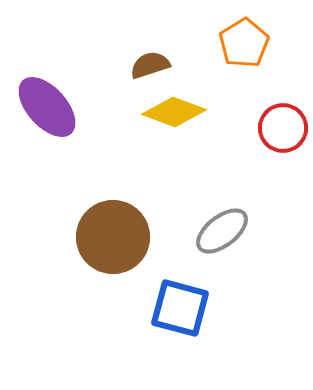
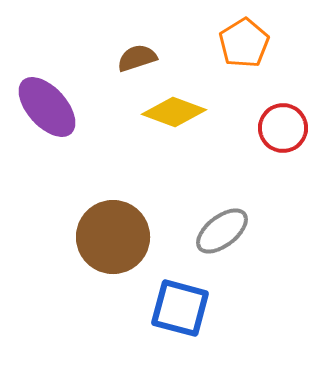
brown semicircle: moved 13 px left, 7 px up
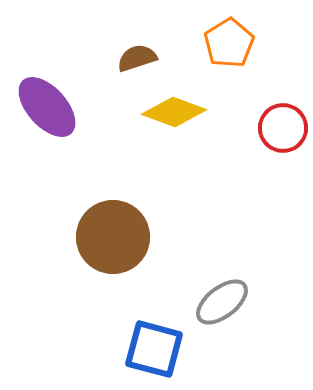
orange pentagon: moved 15 px left
gray ellipse: moved 71 px down
blue square: moved 26 px left, 41 px down
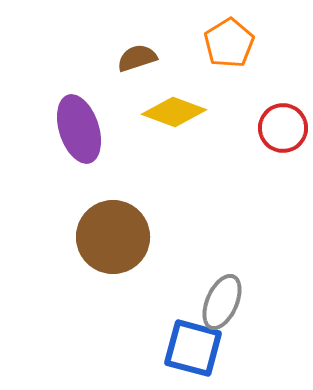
purple ellipse: moved 32 px right, 22 px down; rotated 24 degrees clockwise
gray ellipse: rotated 28 degrees counterclockwise
blue square: moved 39 px right, 1 px up
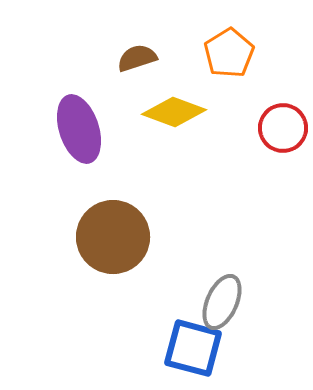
orange pentagon: moved 10 px down
